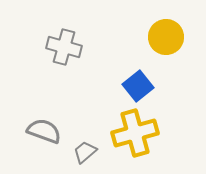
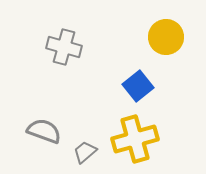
yellow cross: moved 6 px down
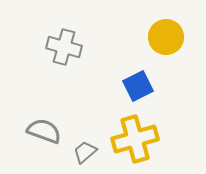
blue square: rotated 12 degrees clockwise
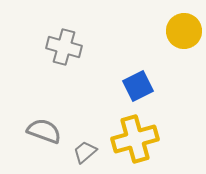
yellow circle: moved 18 px right, 6 px up
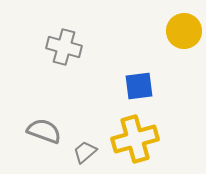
blue square: moved 1 px right; rotated 20 degrees clockwise
